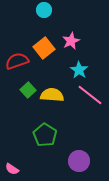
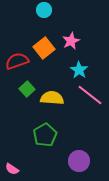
green square: moved 1 px left, 1 px up
yellow semicircle: moved 3 px down
green pentagon: rotated 10 degrees clockwise
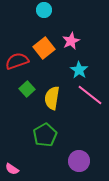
yellow semicircle: rotated 85 degrees counterclockwise
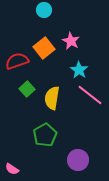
pink star: rotated 18 degrees counterclockwise
purple circle: moved 1 px left, 1 px up
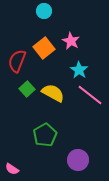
cyan circle: moved 1 px down
red semicircle: rotated 50 degrees counterclockwise
yellow semicircle: moved 1 px right, 5 px up; rotated 110 degrees clockwise
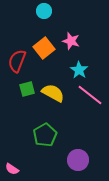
pink star: rotated 12 degrees counterclockwise
green square: rotated 28 degrees clockwise
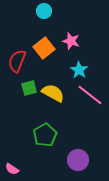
green square: moved 2 px right, 1 px up
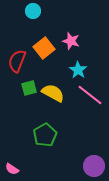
cyan circle: moved 11 px left
cyan star: moved 1 px left
purple circle: moved 16 px right, 6 px down
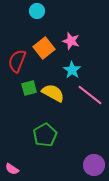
cyan circle: moved 4 px right
cyan star: moved 6 px left
purple circle: moved 1 px up
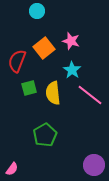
yellow semicircle: rotated 125 degrees counterclockwise
pink semicircle: rotated 88 degrees counterclockwise
